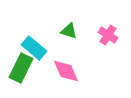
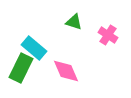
green triangle: moved 5 px right, 9 px up
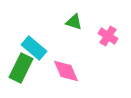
pink cross: moved 1 px down
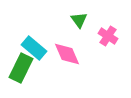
green triangle: moved 5 px right, 2 px up; rotated 36 degrees clockwise
pink diamond: moved 1 px right, 17 px up
